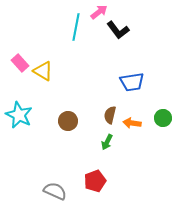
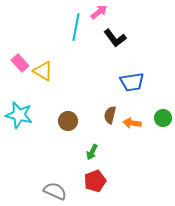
black L-shape: moved 3 px left, 8 px down
cyan star: rotated 12 degrees counterclockwise
green arrow: moved 15 px left, 10 px down
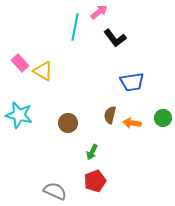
cyan line: moved 1 px left
brown circle: moved 2 px down
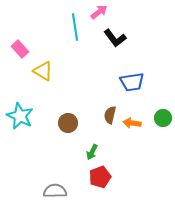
cyan line: rotated 20 degrees counterclockwise
pink rectangle: moved 14 px up
cyan star: moved 1 px right, 1 px down; rotated 12 degrees clockwise
red pentagon: moved 5 px right, 4 px up
gray semicircle: rotated 25 degrees counterclockwise
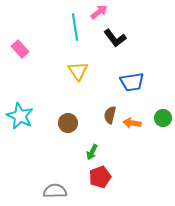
yellow triangle: moved 35 px right; rotated 25 degrees clockwise
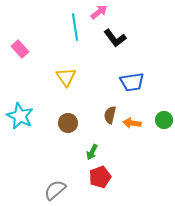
yellow triangle: moved 12 px left, 6 px down
green circle: moved 1 px right, 2 px down
gray semicircle: moved 1 px up; rotated 40 degrees counterclockwise
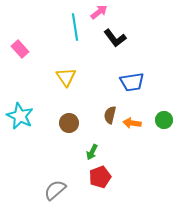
brown circle: moved 1 px right
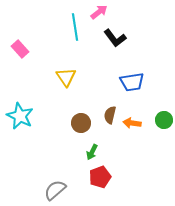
brown circle: moved 12 px right
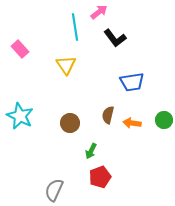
yellow triangle: moved 12 px up
brown semicircle: moved 2 px left
brown circle: moved 11 px left
green arrow: moved 1 px left, 1 px up
gray semicircle: moved 1 px left; rotated 25 degrees counterclockwise
